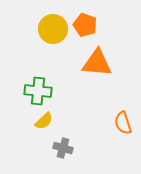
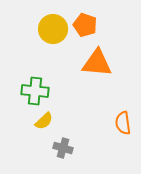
green cross: moved 3 px left
orange semicircle: rotated 10 degrees clockwise
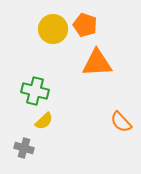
orange triangle: rotated 8 degrees counterclockwise
green cross: rotated 8 degrees clockwise
orange semicircle: moved 2 px left, 1 px up; rotated 35 degrees counterclockwise
gray cross: moved 39 px left
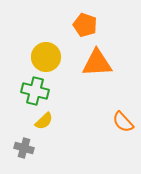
yellow circle: moved 7 px left, 28 px down
orange semicircle: moved 2 px right
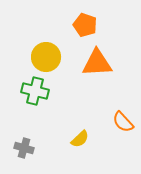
yellow semicircle: moved 36 px right, 18 px down
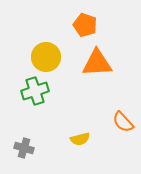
green cross: rotated 32 degrees counterclockwise
yellow semicircle: rotated 30 degrees clockwise
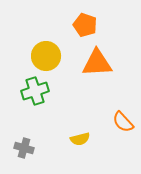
yellow circle: moved 1 px up
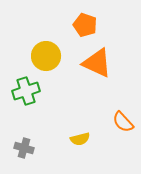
orange triangle: rotated 28 degrees clockwise
green cross: moved 9 px left
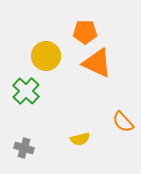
orange pentagon: moved 7 px down; rotated 20 degrees counterclockwise
green cross: rotated 28 degrees counterclockwise
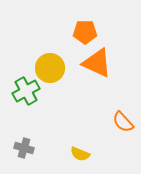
yellow circle: moved 4 px right, 12 px down
green cross: rotated 16 degrees clockwise
yellow semicircle: moved 15 px down; rotated 36 degrees clockwise
